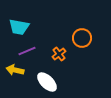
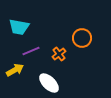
purple line: moved 4 px right
yellow arrow: rotated 138 degrees clockwise
white ellipse: moved 2 px right, 1 px down
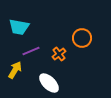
yellow arrow: rotated 30 degrees counterclockwise
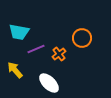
cyan trapezoid: moved 5 px down
purple line: moved 5 px right, 2 px up
yellow arrow: rotated 72 degrees counterclockwise
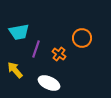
cyan trapezoid: rotated 20 degrees counterclockwise
purple line: rotated 48 degrees counterclockwise
orange cross: rotated 16 degrees counterclockwise
white ellipse: rotated 20 degrees counterclockwise
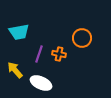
purple line: moved 3 px right, 5 px down
orange cross: rotated 24 degrees counterclockwise
white ellipse: moved 8 px left
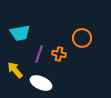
cyan trapezoid: moved 1 px right, 1 px down
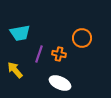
white ellipse: moved 19 px right
